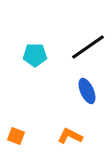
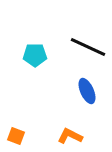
black line: rotated 60 degrees clockwise
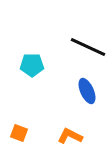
cyan pentagon: moved 3 px left, 10 px down
orange square: moved 3 px right, 3 px up
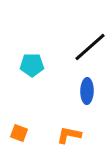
black line: moved 2 px right; rotated 66 degrees counterclockwise
blue ellipse: rotated 25 degrees clockwise
orange L-shape: moved 1 px left, 1 px up; rotated 15 degrees counterclockwise
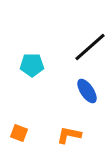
blue ellipse: rotated 35 degrees counterclockwise
